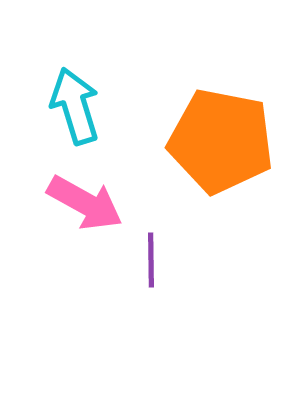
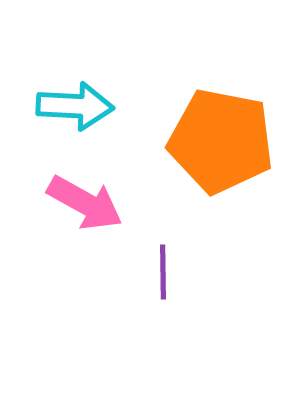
cyan arrow: rotated 110 degrees clockwise
purple line: moved 12 px right, 12 px down
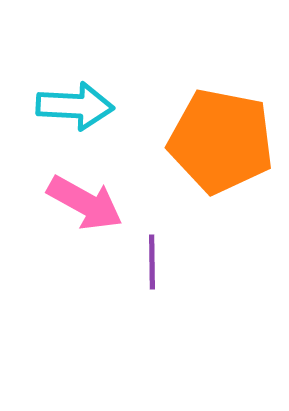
purple line: moved 11 px left, 10 px up
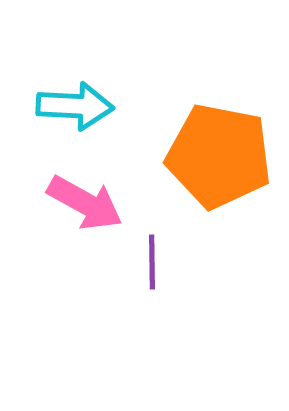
orange pentagon: moved 2 px left, 15 px down
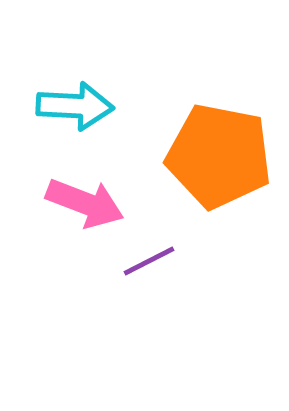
pink arrow: rotated 8 degrees counterclockwise
purple line: moved 3 px left, 1 px up; rotated 64 degrees clockwise
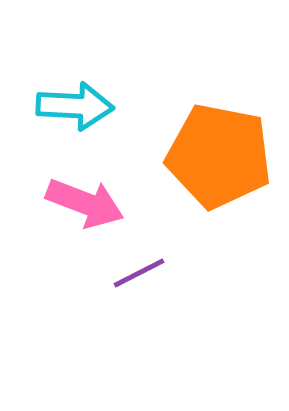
purple line: moved 10 px left, 12 px down
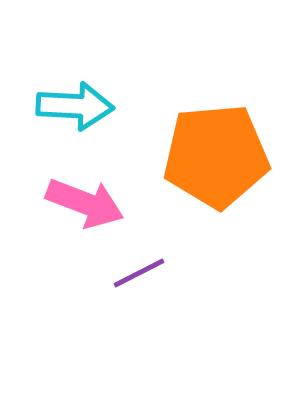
orange pentagon: moved 3 px left; rotated 16 degrees counterclockwise
